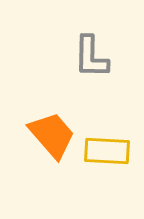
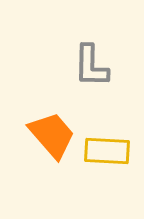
gray L-shape: moved 9 px down
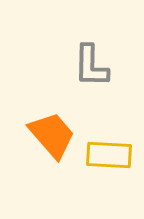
yellow rectangle: moved 2 px right, 4 px down
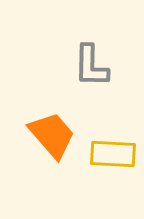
yellow rectangle: moved 4 px right, 1 px up
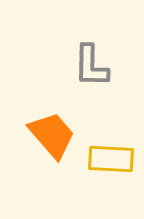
yellow rectangle: moved 2 px left, 5 px down
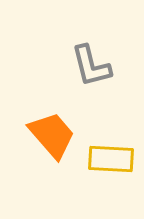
gray L-shape: rotated 15 degrees counterclockwise
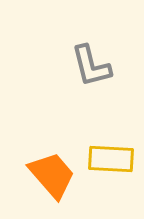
orange trapezoid: moved 40 px down
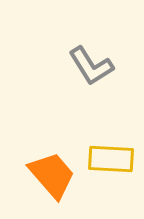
gray L-shape: rotated 18 degrees counterclockwise
